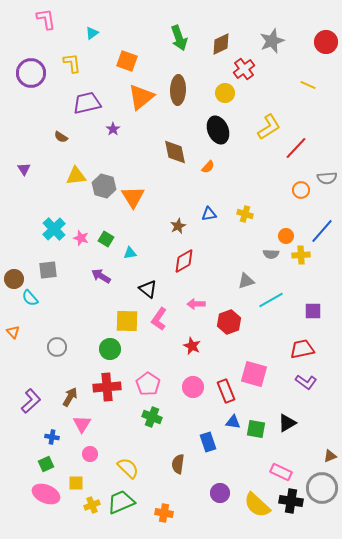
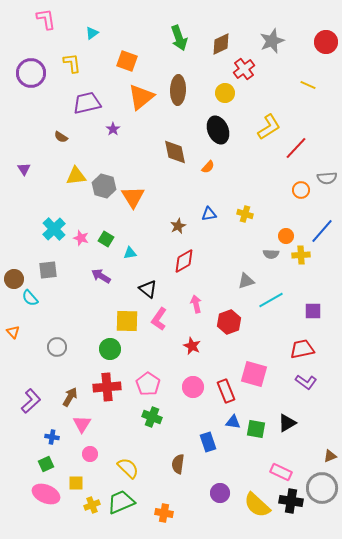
pink arrow at (196, 304): rotated 78 degrees clockwise
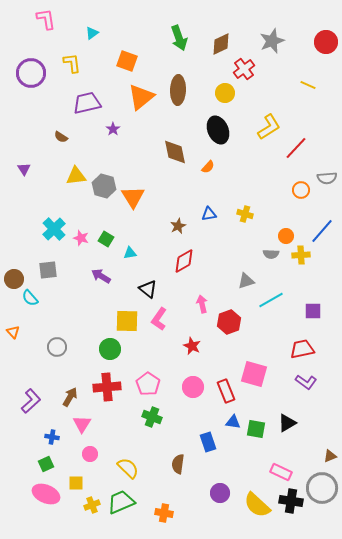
pink arrow at (196, 304): moved 6 px right
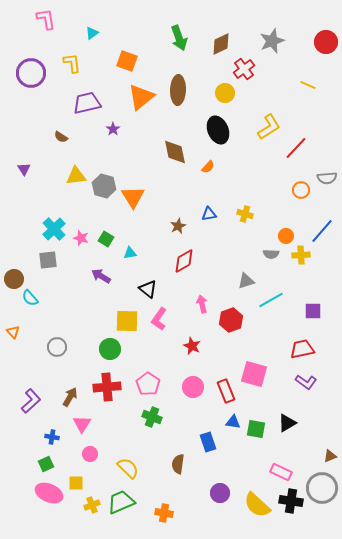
gray square at (48, 270): moved 10 px up
red hexagon at (229, 322): moved 2 px right, 2 px up
pink ellipse at (46, 494): moved 3 px right, 1 px up
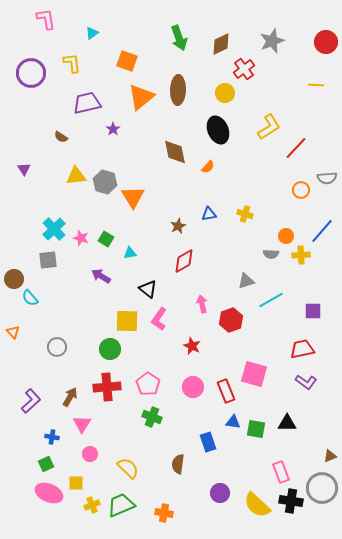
yellow line at (308, 85): moved 8 px right; rotated 21 degrees counterclockwise
gray hexagon at (104, 186): moved 1 px right, 4 px up
black triangle at (287, 423): rotated 30 degrees clockwise
pink rectangle at (281, 472): rotated 45 degrees clockwise
green trapezoid at (121, 502): moved 3 px down
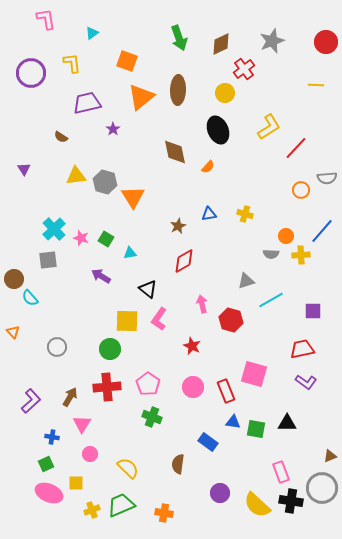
red hexagon at (231, 320): rotated 25 degrees counterclockwise
blue rectangle at (208, 442): rotated 36 degrees counterclockwise
yellow cross at (92, 505): moved 5 px down
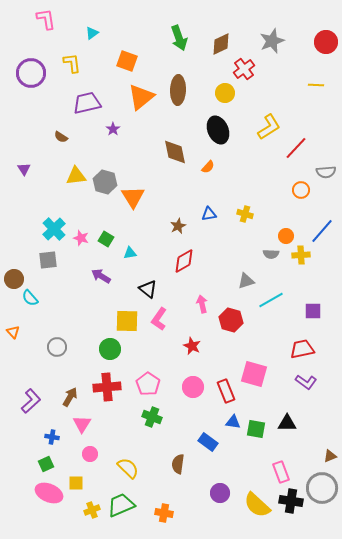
gray semicircle at (327, 178): moved 1 px left, 6 px up
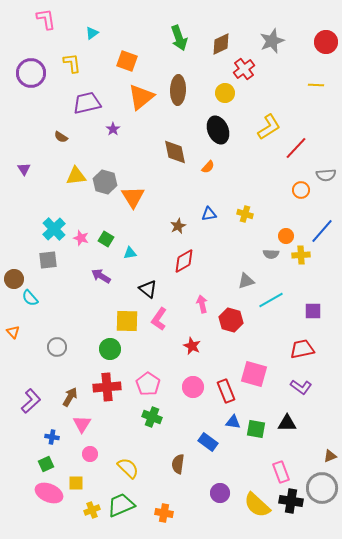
gray semicircle at (326, 172): moved 3 px down
purple L-shape at (306, 382): moved 5 px left, 5 px down
